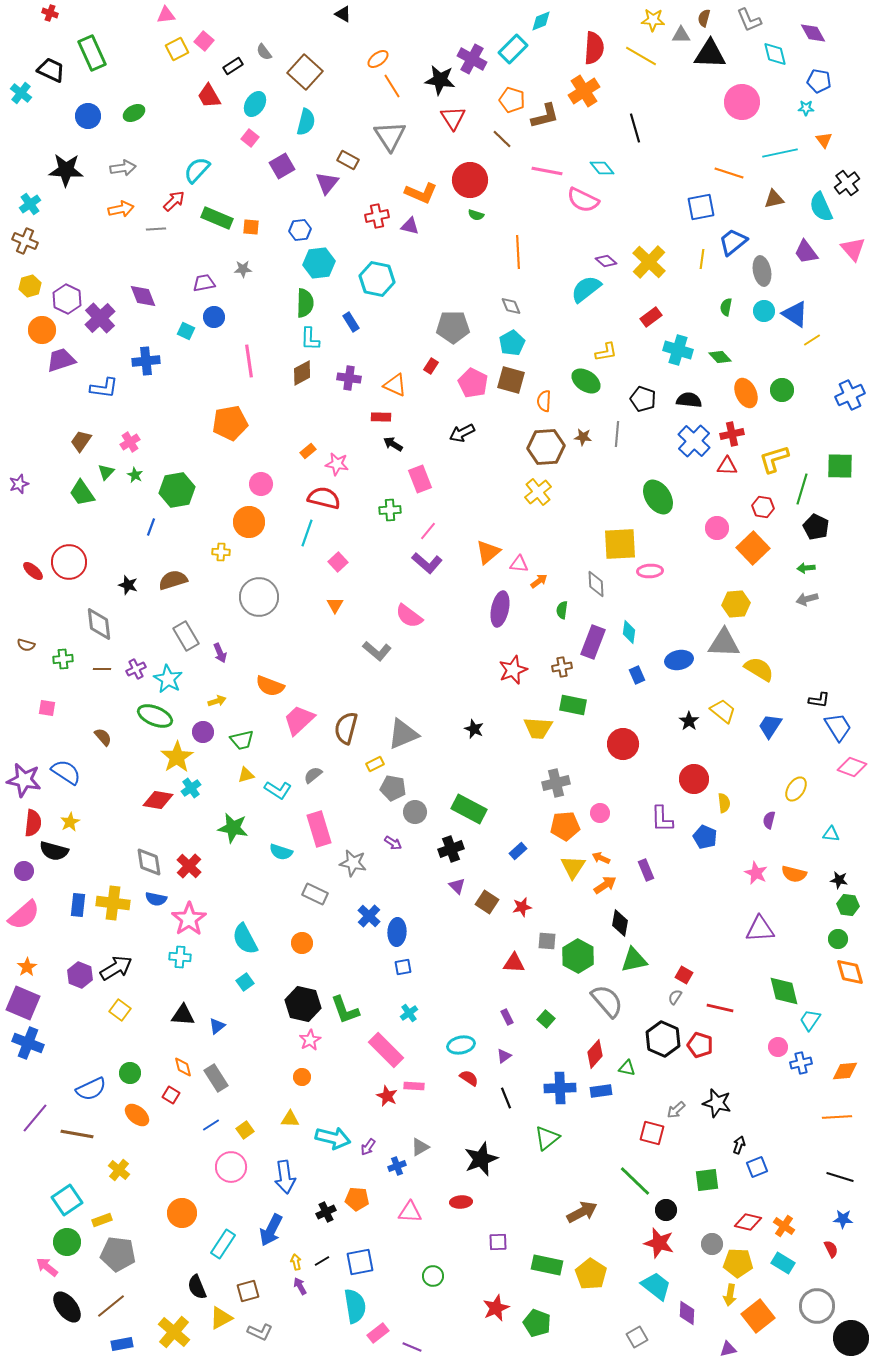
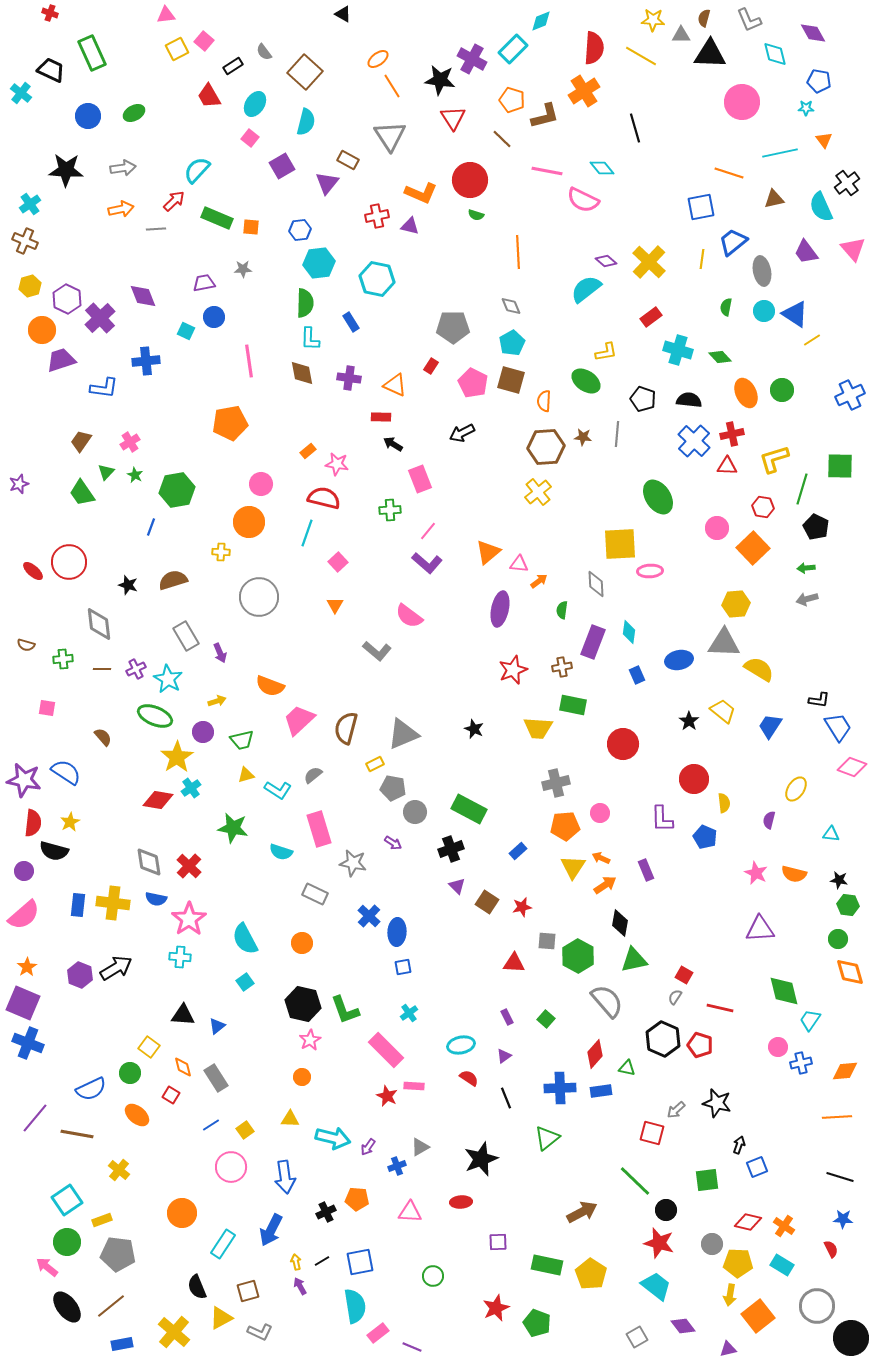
brown diamond at (302, 373): rotated 72 degrees counterclockwise
yellow square at (120, 1010): moved 29 px right, 37 px down
cyan rectangle at (783, 1263): moved 1 px left, 2 px down
purple diamond at (687, 1313): moved 4 px left, 13 px down; rotated 40 degrees counterclockwise
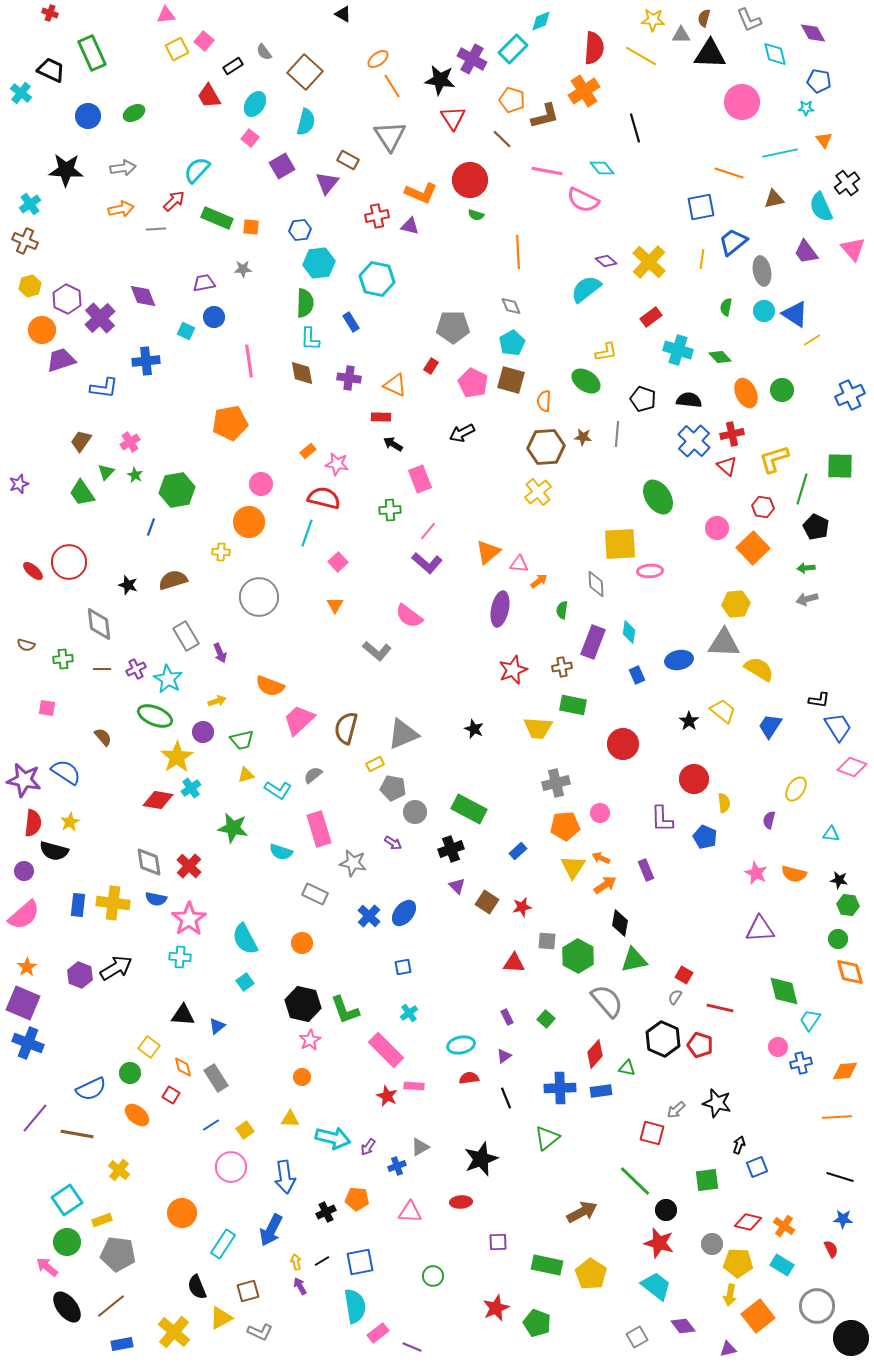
red triangle at (727, 466): rotated 40 degrees clockwise
blue ellipse at (397, 932): moved 7 px right, 19 px up; rotated 36 degrees clockwise
red semicircle at (469, 1078): rotated 42 degrees counterclockwise
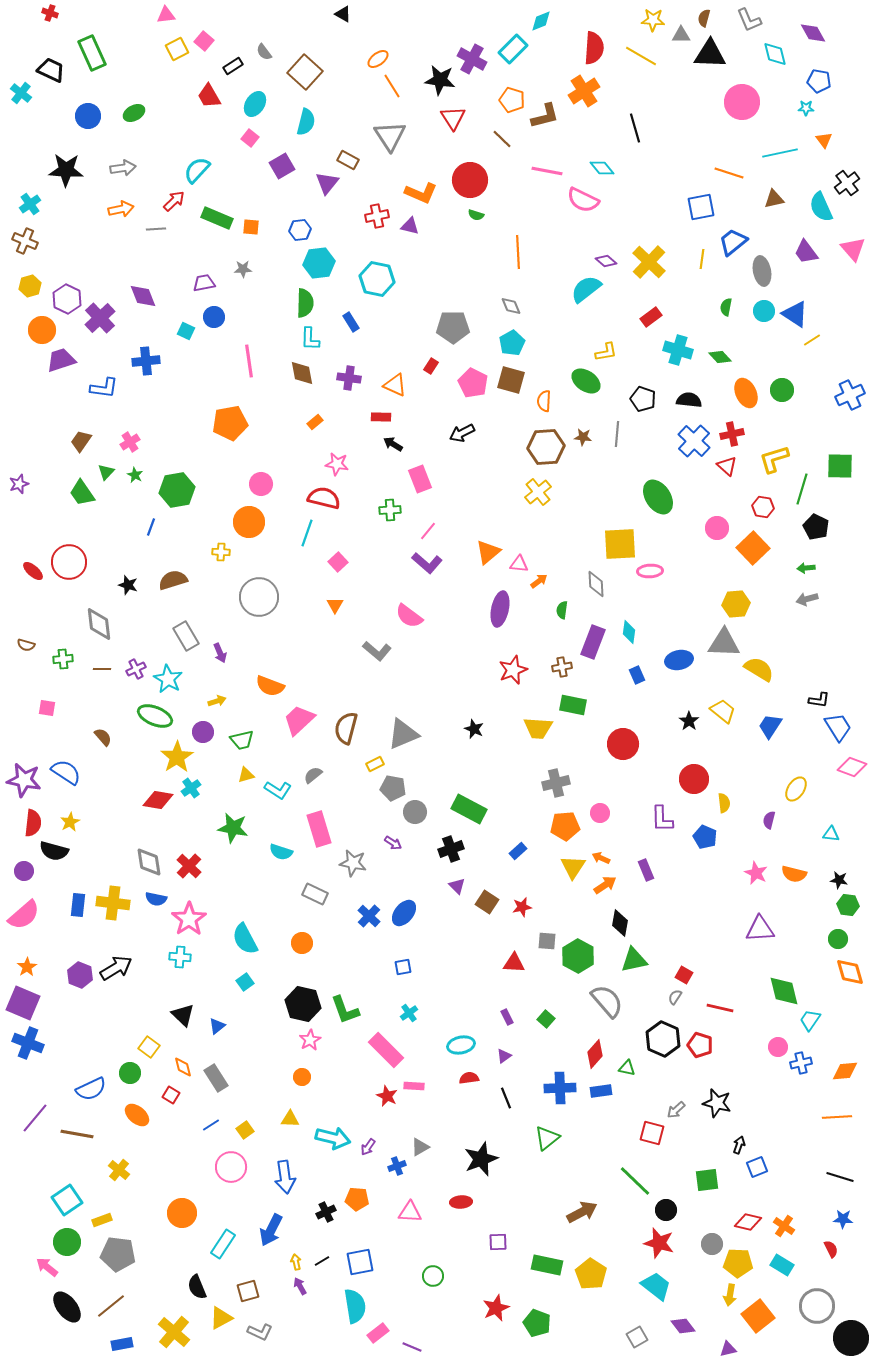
orange rectangle at (308, 451): moved 7 px right, 29 px up
black triangle at (183, 1015): rotated 40 degrees clockwise
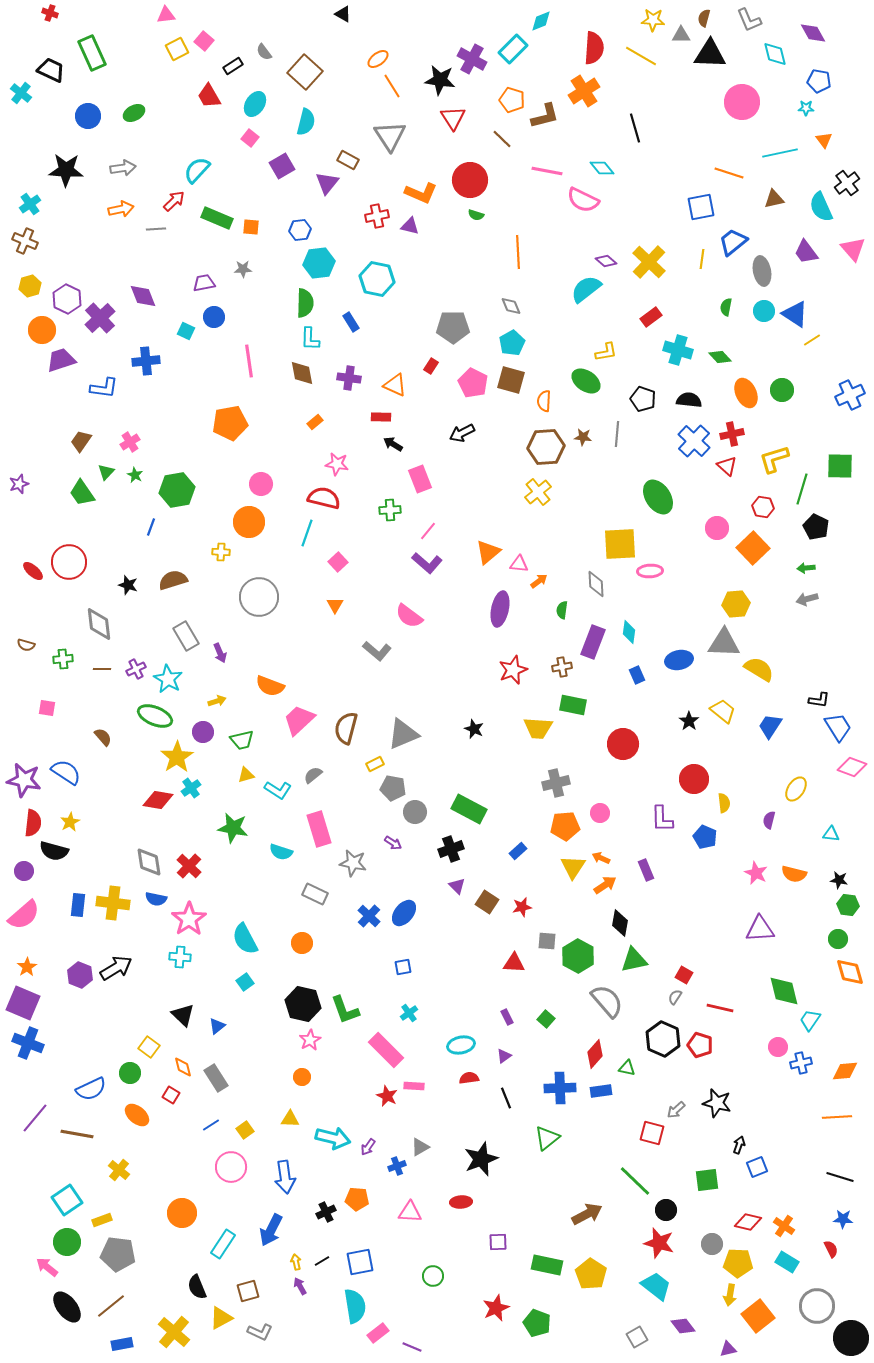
brown arrow at (582, 1212): moved 5 px right, 2 px down
cyan rectangle at (782, 1265): moved 5 px right, 3 px up
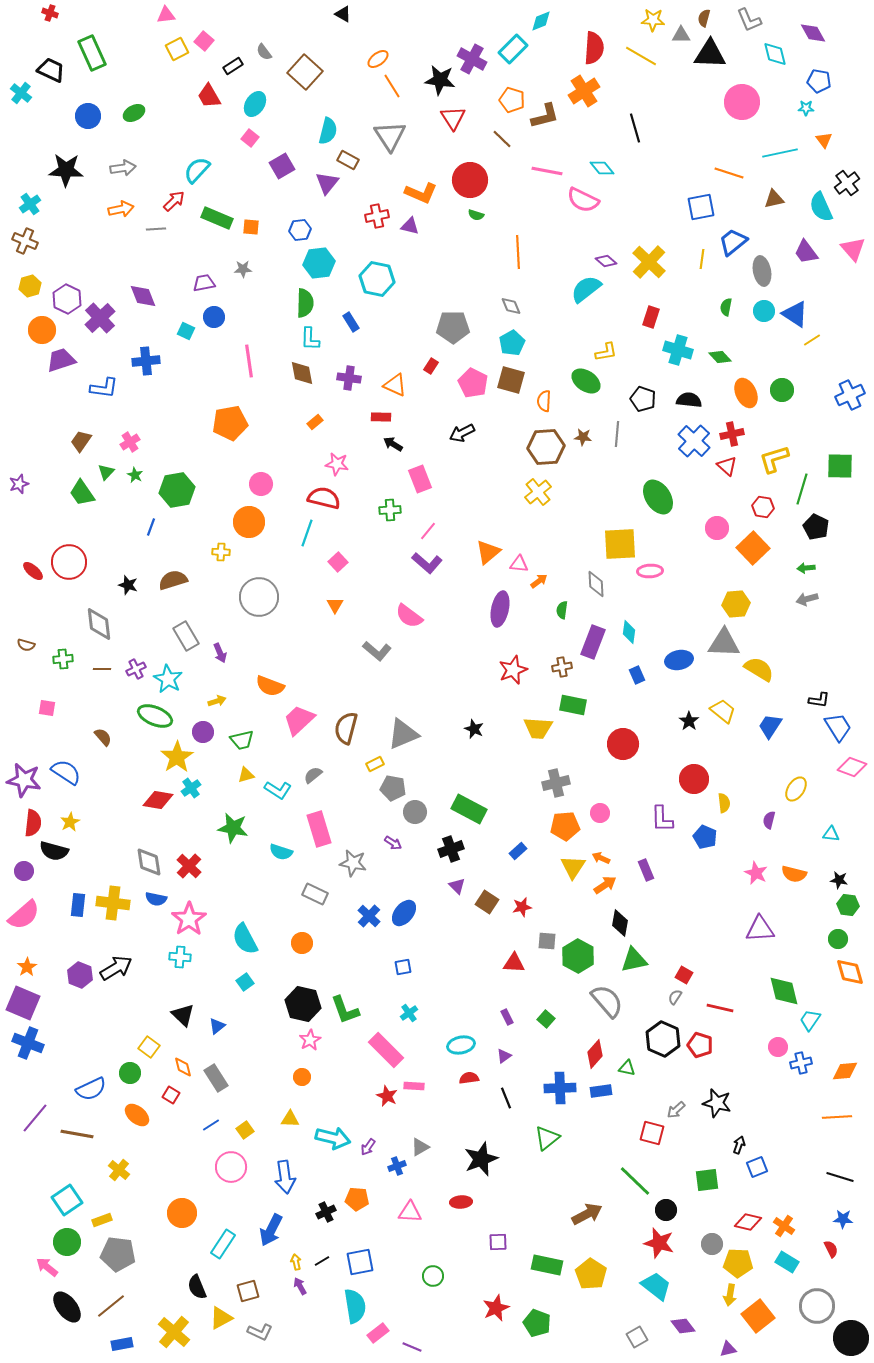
cyan semicircle at (306, 122): moved 22 px right, 9 px down
red rectangle at (651, 317): rotated 35 degrees counterclockwise
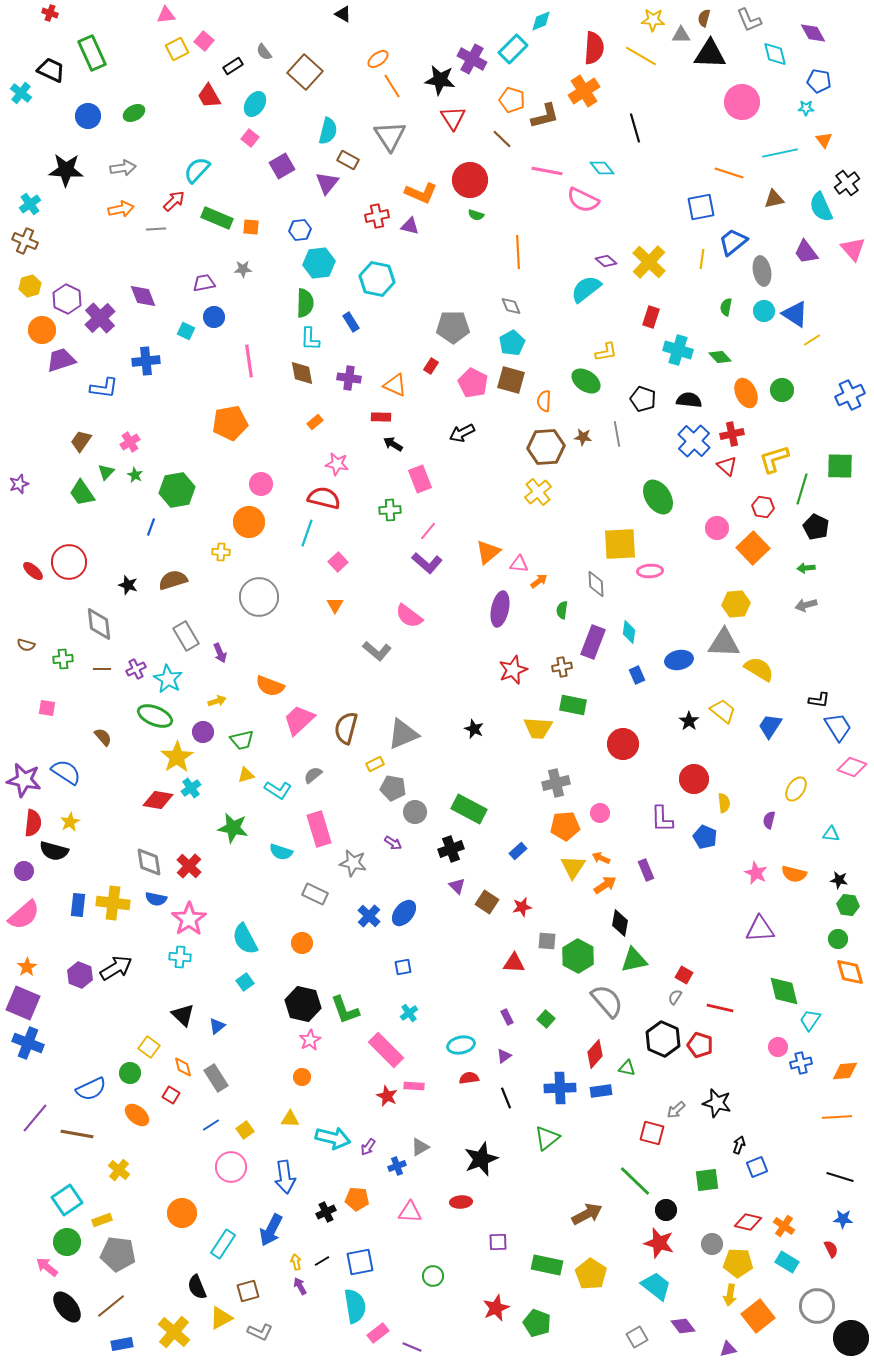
gray line at (617, 434): rotated 15 degrees counterclockwise
gray arrow at (807, 599): moved 1 px left, 6 px down
